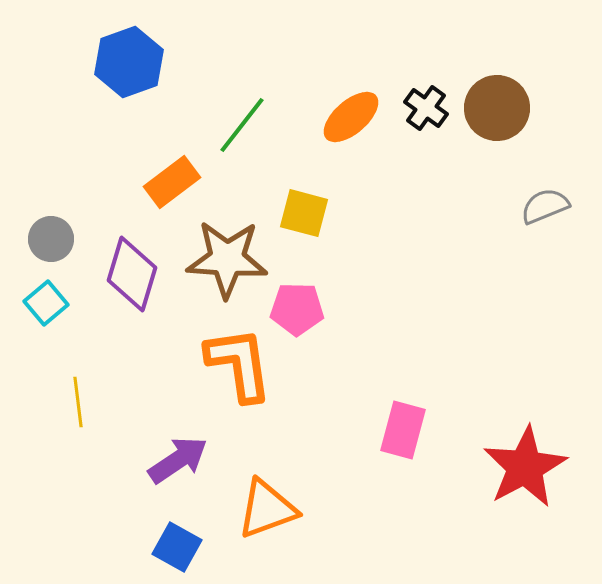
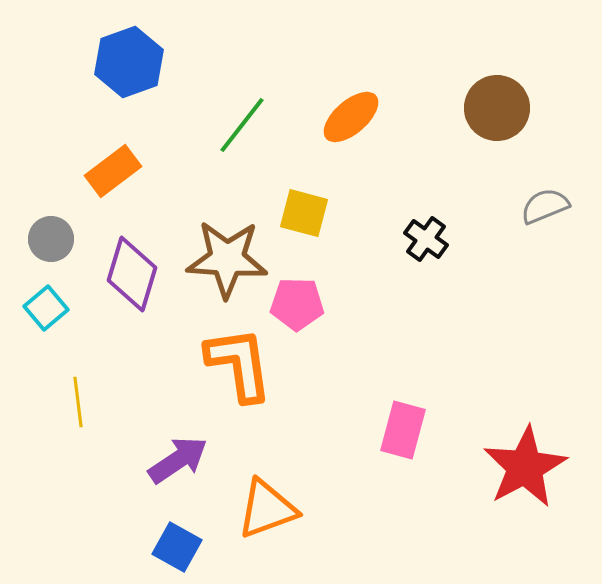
black cross: moved 131 px down
orange rectangle: moved 59 px left, 11 px up
cyan square: moved 5 px down
pink pentagon: moved 5 px up
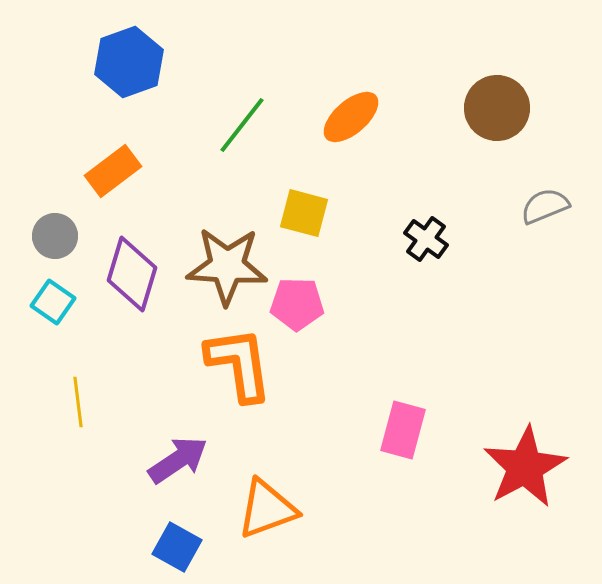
gray circle: moved 4 px right, 3 px up
brown star: moved 7 px down
cyan square: moved 7 px right, 6 px up; rotated 15 degrees counterclockwise
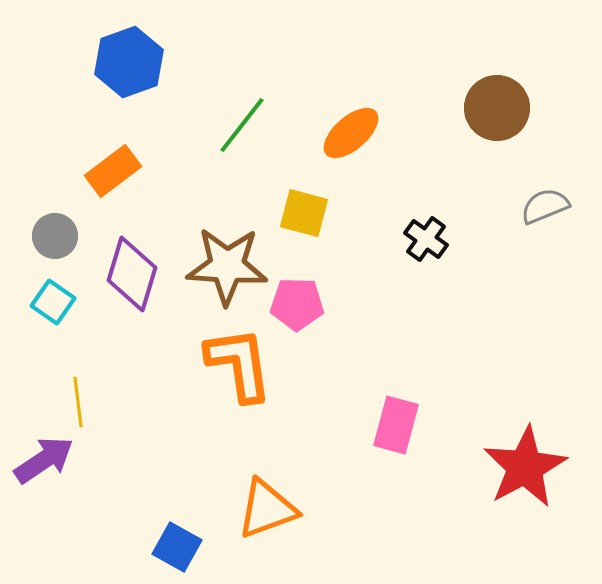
orange ellipse: moved 16 px down
pink rectangle: moved 7 px left, 5 px up
purple arrow: moved 134 px left
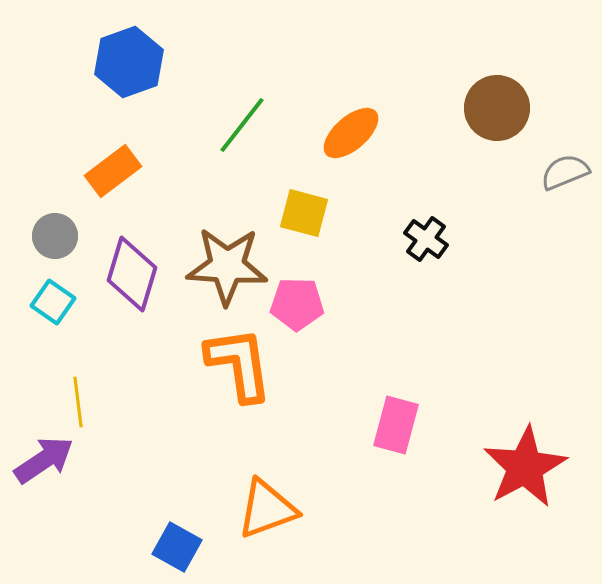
gray semicircle: moved 20 px right, 34 px up
